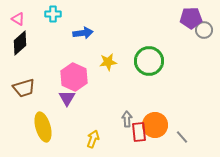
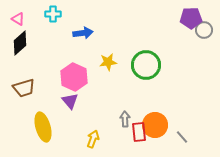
green circle: moved 3 px left, 4 px down
purple triangle: moved 3 px right, 3 px down; rotated 12 degrees counterclockwise
gray arrow: moved 2 px left
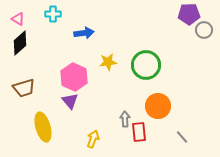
purple pentagon: moved 2 px left, 4 px up
blue arrow: moved 1 px right
orange circle: moved 3 px right, 19 px up
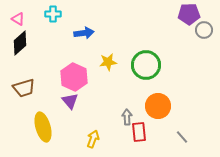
gray arrow: moved 2 px right, 2 px up
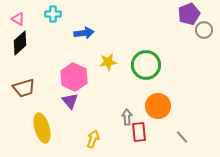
purple pentagon: rotated 20 degrees counterclockwise
yellow ellipse: moved 1 px left, 1 px down
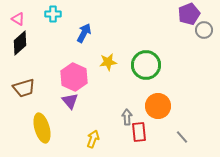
blue arrow: rotated 54 degrees counterclockwise
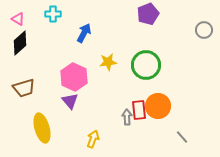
purple pentagon: moved 41 px left
red rectangle: moved 22 px up
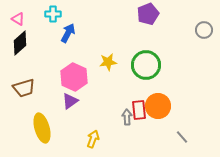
blue arrow: moved 16 px left
purple triangle: rotated 36 degrees clockwise
